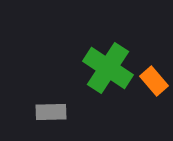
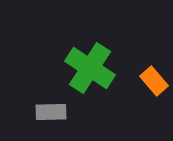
green cross: moved 18 px left
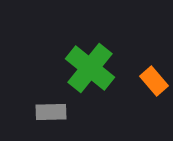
green cross: rotated 6 degrees clockwise
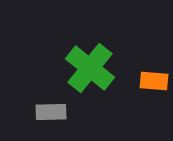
orange rectangle: rotated 44 degrees counterclockwise
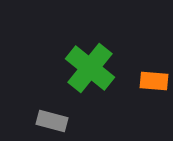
gray rectangle: moved 1 px right, 9 px down; rotated 16 degrees clockwise
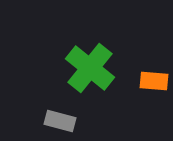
gray rectangle: moved 8 px right
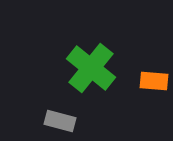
green cross: moved 1 px right
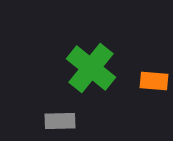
gray rectangle: rotated 16 degrees counterclockwise
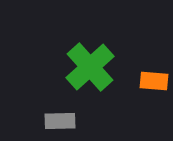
green cross: moved 1 px left, 1 px up; rotated 9 degrees clockwise
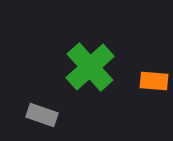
gray rectangle: moved 18 px left, 6 px up; rotated 20 degrees clockwise
